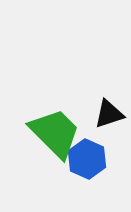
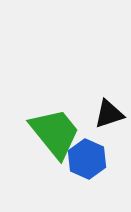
green trapezoid: rotated 6 degrees clockwise
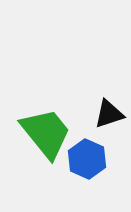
green trapezoid: moved 9 px left
